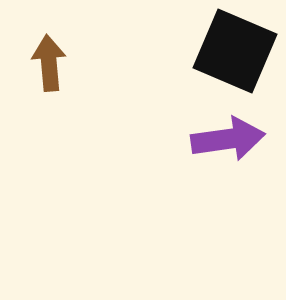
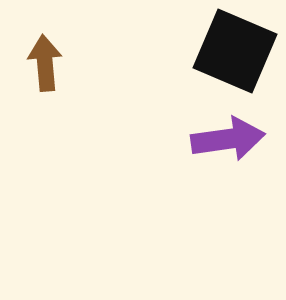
brown arrow: moved 4 px left
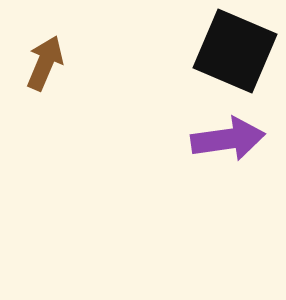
brown arrow: rotated 28 degrees clockwise
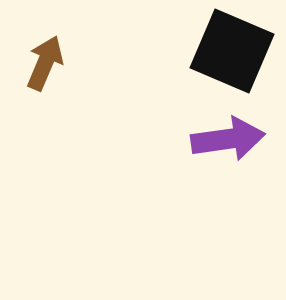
black square: moved 3 px left
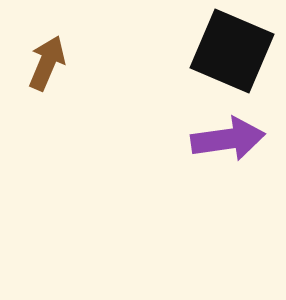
brown arrow: moved 2 px right
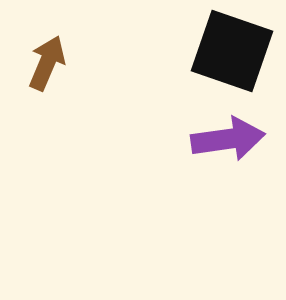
black square: rotated 4 degrees counterclockwise
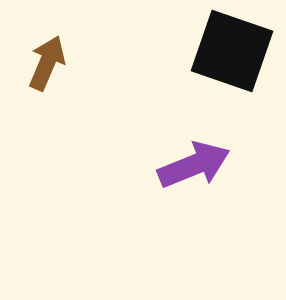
purple arrow: moved 34 px left, 26 px down; rotated 14 degrees counterclockwise
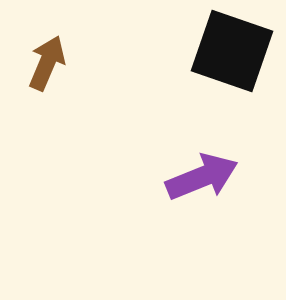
purple arrow: moved 8 px right, 12 px down
